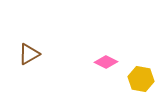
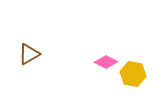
yellow hexagon: moved 8 px left, 5 px up
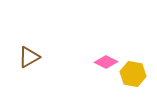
brown triangle: moved 3 px down
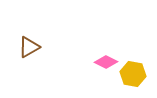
brown triangle: moved 10 px up
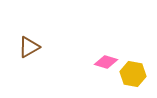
pink diamond: rotated 10 degrees counterclockwise
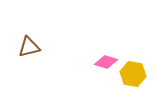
brown triangle: rotated 15 degrees clockwise
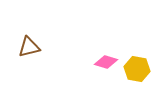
yellow hexagon: moved 4 px right, 5 px up
